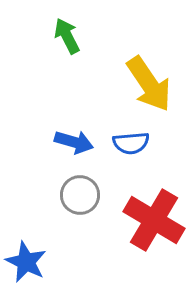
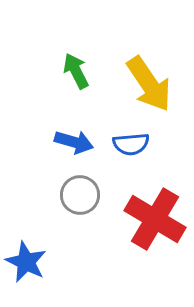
green arrow: moved 9 px right, 35 px down
blue semicircle: moved 1 px down
red cross: moved 1 px right, 1 px up
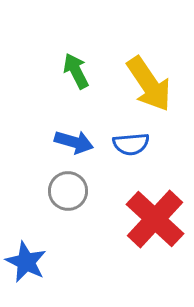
gray circle: moved 12 px left, 4 px up
red cross: rotated 12 degrees clockwise
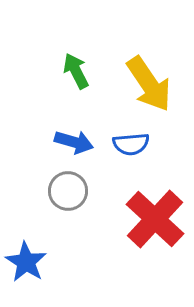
blue star: rotated 6 degrees clockwise
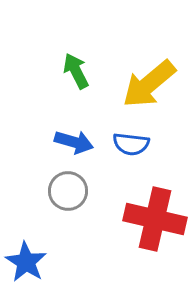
yellow arrow: rotated 84 degrees clockwise
blue semicircle: rotated 12 degrees clockwise
red cross: rotated 30 degrees counterclockwise
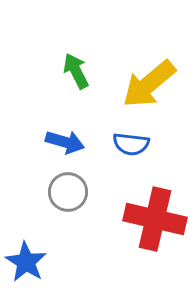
blue arrow: moved 9 px left
gray circle: moved 1 px down
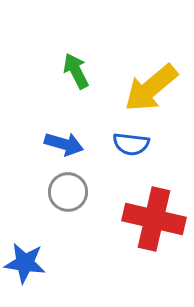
yellow arrow: moved 2 px right, 4 px down
blue arrow: moved 1 px left, 2 px down
red cross: moved 1 px left
blue star: moved 1 px left, 1 px down; rotated 24 degrees counterclockwise
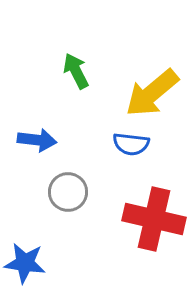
yellow arrow: moved 1 px right, 5 px down
blue arrow: moved 27 px left, 4 px up; rotated 9 degrees counterclockwise
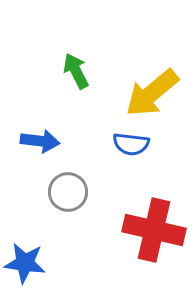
blue arrow: moved 3 px right, 1 px down
red cross: moved 11 px down
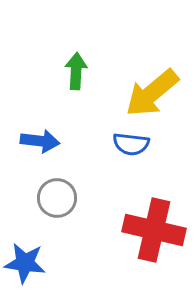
green arrow: rotated 30 degrees clockwise
gray circle: moved 11 px left, 6 px down
